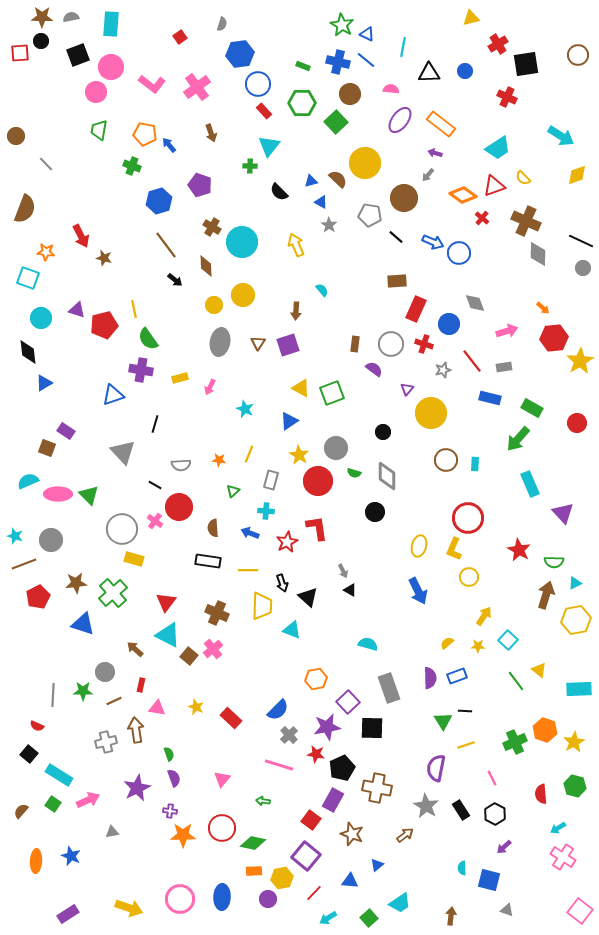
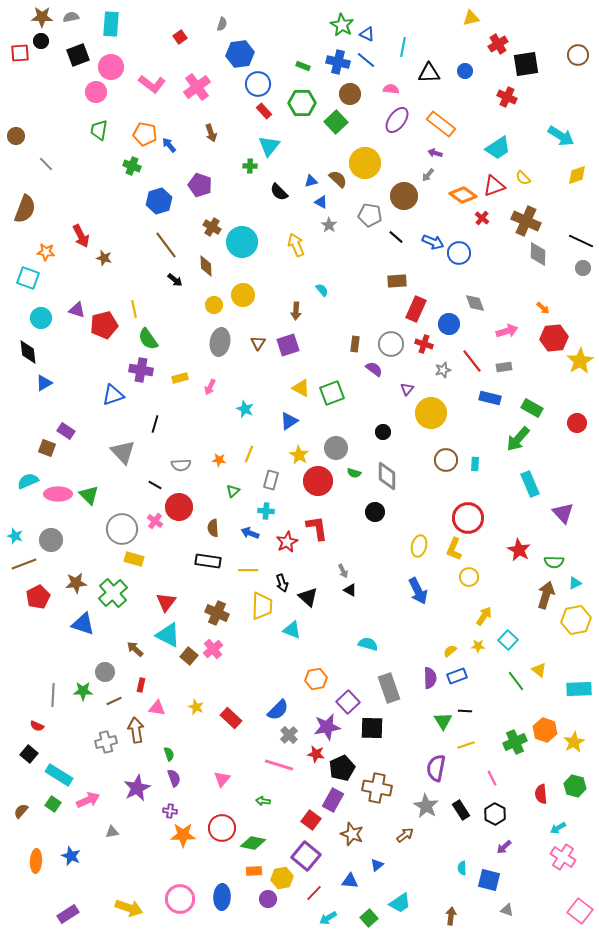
purple ellipse at (400, 120): moved 3 px left
brown circle at (404, 198): moved 2 px up
yellow semicircle at (447, 643): moved 3 px right, 8 px down
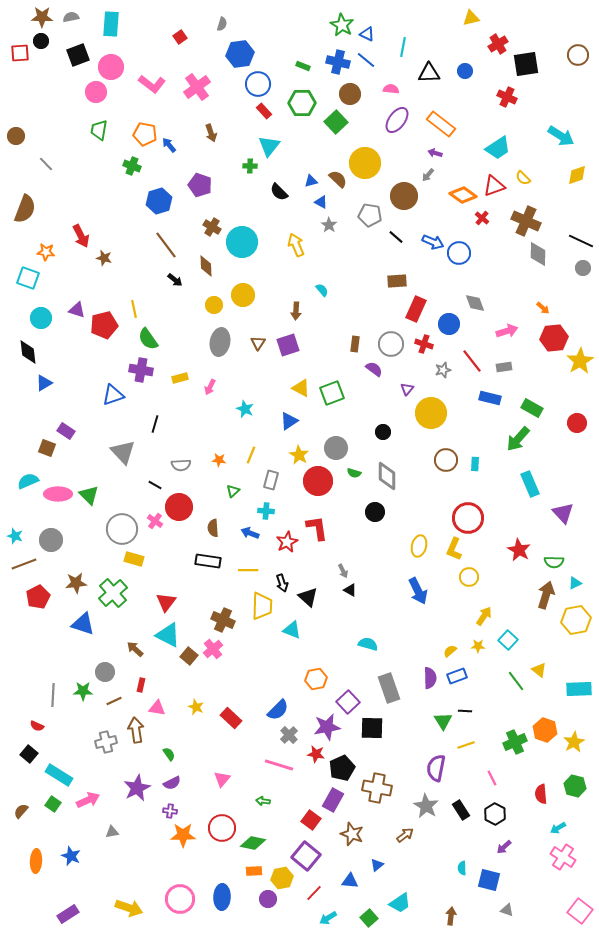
yellow line at (249, 454): moved 2 px right, 1 px down
brown cross at (217, 613): moved 6 px right, 7 px down
green semicircle at (169, 754): rotated 16 degrees counterclockwise
purple semicircle at (174, 778): moved 2 px left, 5 px down; rotated 84 degrees clockwise
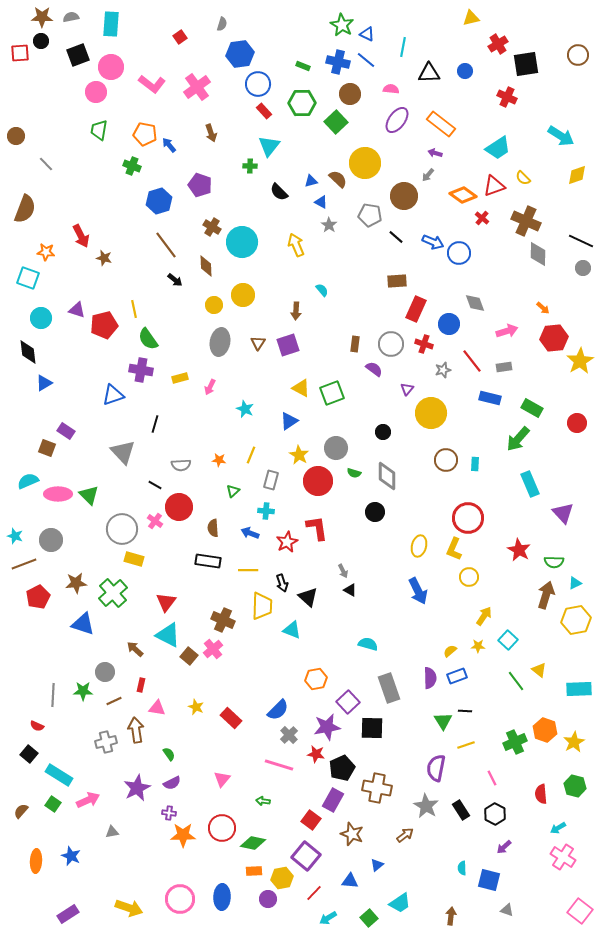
purple cross at (170, 811): moved 1 px left, 2 px down
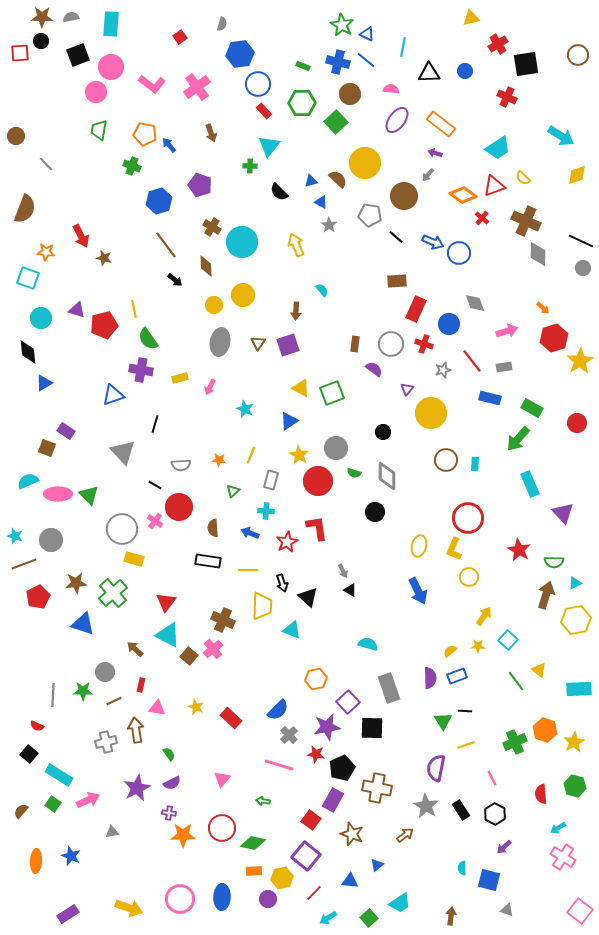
red hexagon at (554, 338): rotated 12 degrees counterclockwise
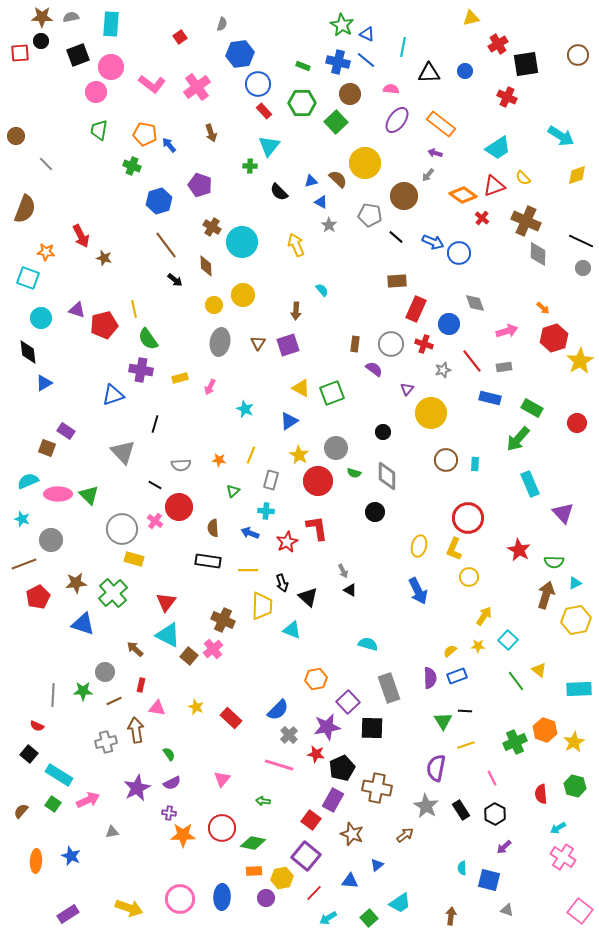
cyan star at (15, 536): moved 7 px right, 17 px up
purple circle at (268, 899): moved 2 px left, 1 px up
